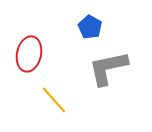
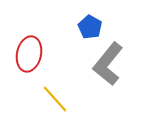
gray L-shape: moved 4 px up; rotated 39 degrees counterclockwise
yellow line: moved 1 px right, 1 px up
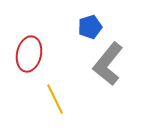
blue pentagon: rotated 25 degrees clockwise
yellow line: rotated 16 degrees clockwise
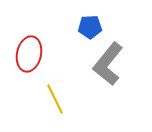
blue pentagon: rotated 15 degrees clockwise
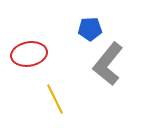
blue pentagon: moved 2 px down
red ellipse: rotated 68 degrees clockwise
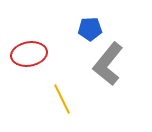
yellow line: moved 7 px right
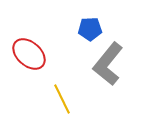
red ellipse: rotated 52 degrees clockwise
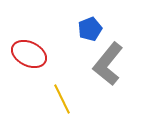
blue pentagon: rotated 20 degrees counterclockwise
red ellipse: rotated 16 degrees counterclockwise
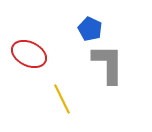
blue pentagon: rotated 25 degrees counterclockwise
gray L-shape: rotated 141 degrees clockwise
